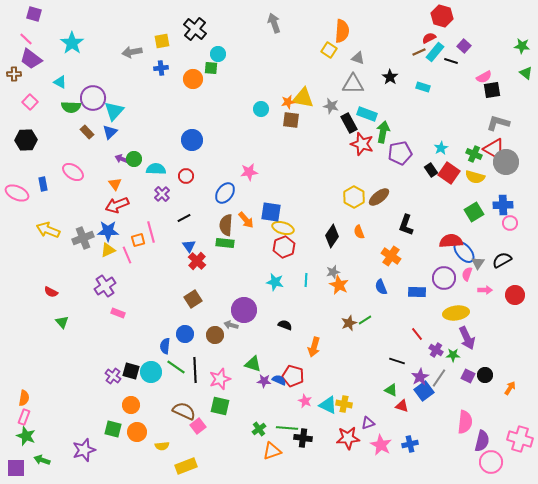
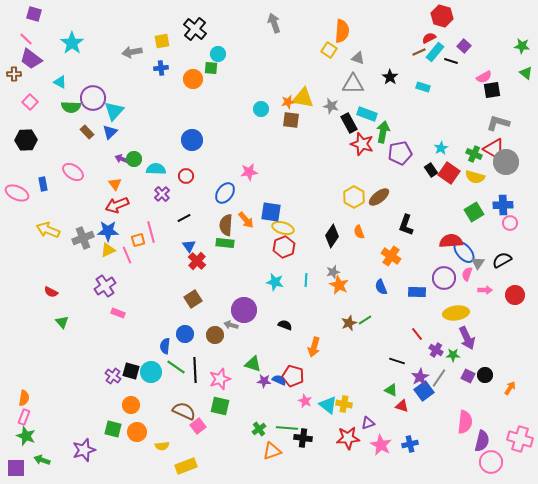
cyan triangle at (328, 405): rotated 12 degrees clockwise
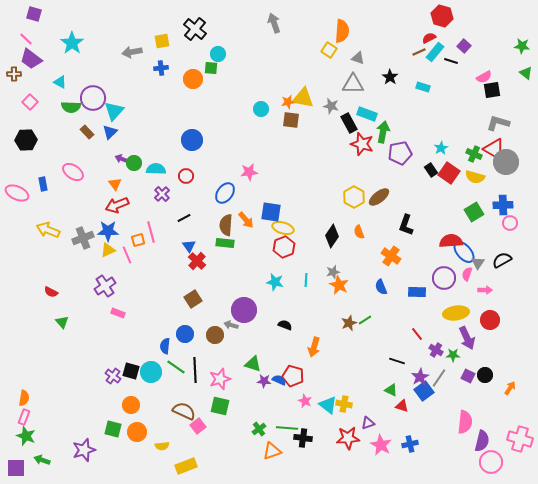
green circle at (134, 159): moved 4 px down
red circle at (515, 295): moved 25 px left, 25 px down
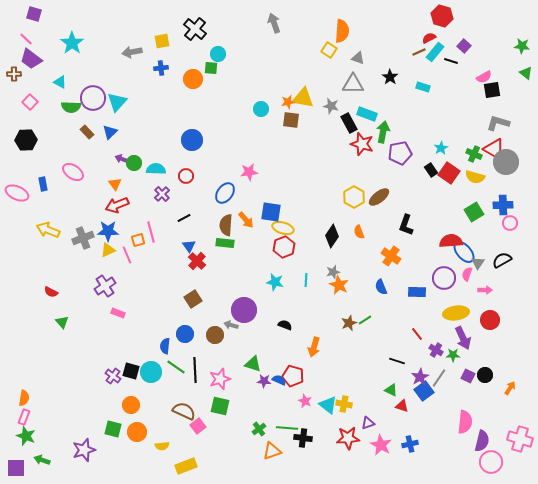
cyan triangle at (114, 111): moved 3 px right, 9 px up
purple arrow at (467, 338): moved 4 px left
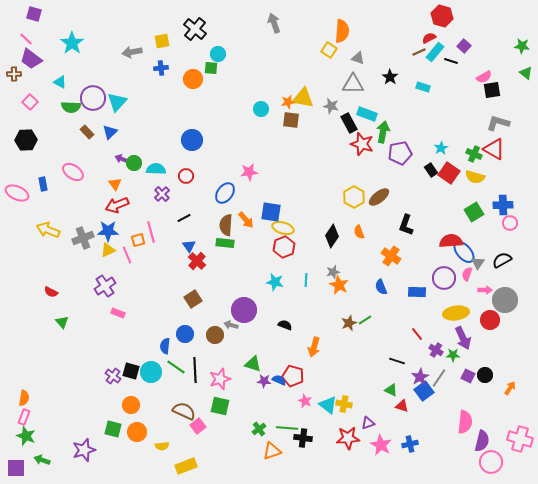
gray circle at (506, 162): moved 1 px left, 138 px down
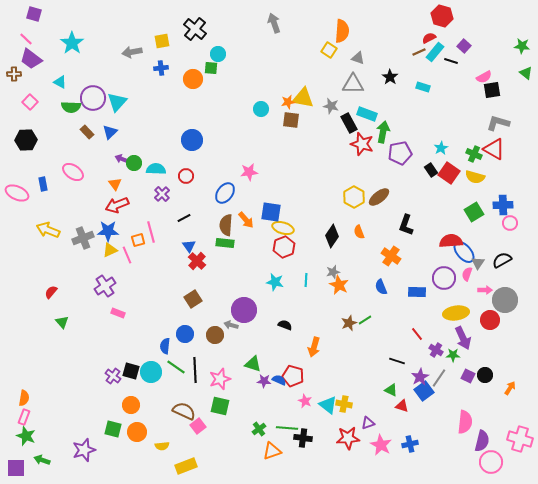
yellow triangle at (108, 250): moved 2 px right
red semicircle at (51, 292): rotated 104 degrees clockwise
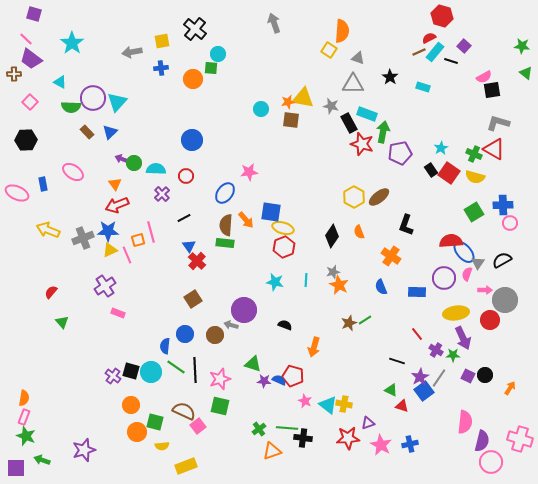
green square at (113, 429): moved 42 px right, 7 px up
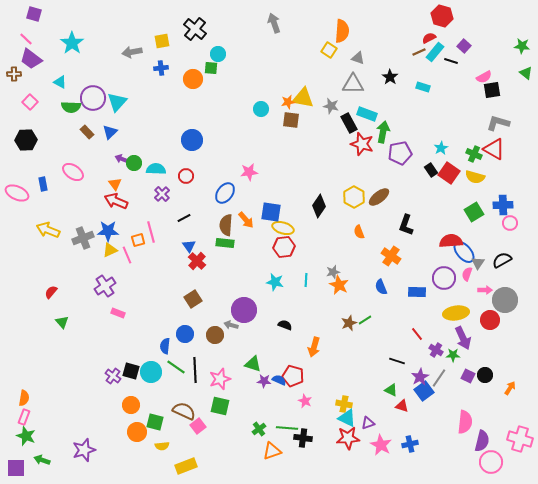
red arrow at (117, 205): moved 1 px left, 4 px up; rotated 45 degrees clockwise
black diamond at (332, 236): moved 13 px left, 30 px up
red hexagon at (284, 247): rotated 15 degrees clockwise
cyan triangle at (328, 405): moved 19 px right, 13 px down; rotated 12 degrees counterclockwise
